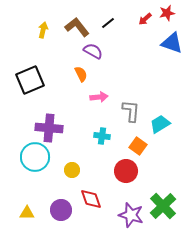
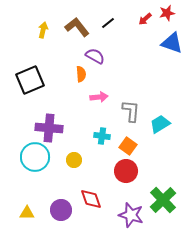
purple semicircle: moved 2 px right, 5 px down
orange semicircle: rotated 21 degrees clockwise
orange square: moved 10 px left
yellow circle: moved 2 px right, 10 px up
green cross: moved 6 px up
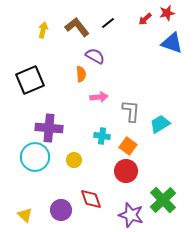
yellow triangle: moved 2 px left, 2 px down; rotated 42 degrees clockwise
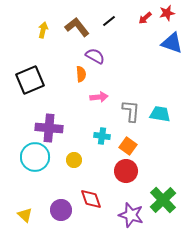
red arrow: moved 1 px up
black line: moved 1 px right, 2 px up
cyan trapezoid: moved 10 px up; rotated 40 degrees clockwise
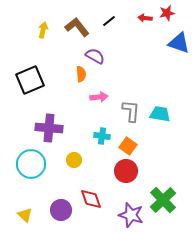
red arrow: rotated 48 degrees clockwise
blue triangle: moved 7 px right
cyan circle: moved 4 px left, 7 px down
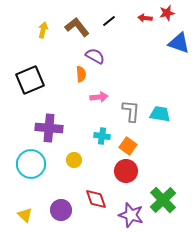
red diamond: moved 5 px right
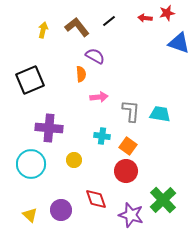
yellow triangle: moved 5 px right
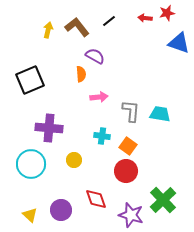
yellow arrow: moved 5 px right
